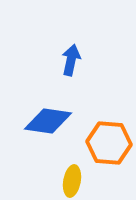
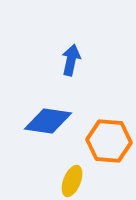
orange hexagon: moved 2 px up
yellow ellipse: rotated 12 degrees clockwise
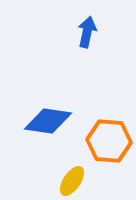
blue arrow: moved 16 px right, 28 px up
yellow ellipse: rotated 12 degrees clockwise
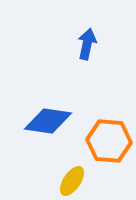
blue arrow: moved 12 px down
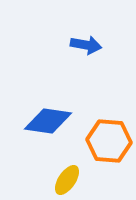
blue arrow: moved 1 px left, 1 px down; rotated 88 degrees clockwise
yellow ellipse: moved 5 px left, 1 px up
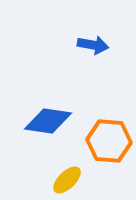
blue arrow: moved 7 px right
yellow ellipse: rotated 12 degrees clockwise
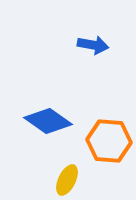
blue diamond: rotated 27 degrees clockwise
yellow ellipse: rotated 20 degrees counterclockwise
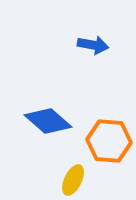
blue diamond: rotated 6 degrees clockwise
yellow ellipse: moved 6 px right
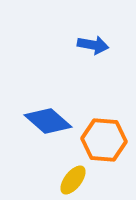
orange hexagon: moved 5 px left, 1 px up
yellow ellipse: rotated 12 degrees clockwise
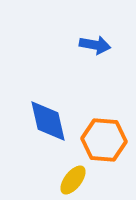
blue arrow: moved 2 px right
blue diamond: rotated 36 degrees clockwise
